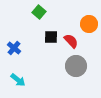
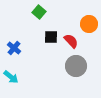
cyan arrow: moved 7 px left, 3 px up
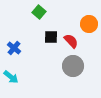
gray circle: moved 3 px left
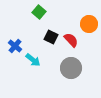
black square: rotated 24 degrees clockwise
red semicircle: moved 1 px up
blue cross: moved 1 px right, 2 px up
gray circle: moved 2 px left, 2 px down
cyan arrow: moved 22 px right, 17 px up
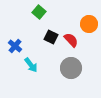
cyan arrow: moved 2 px left, 5 px down; rotated 14 degrees clockwise
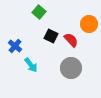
black square: moved 1 px up
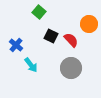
blue cross: moved 1 px right, 1 px up
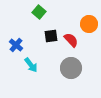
black square: rotated 32 degrees counterclockwise
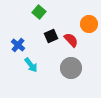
black square: rotated 16 degrees counterclockwise
blue cross: moved 2 px right
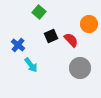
gray circle: moved 9 px right
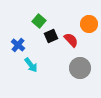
green square: moved 9 px down
